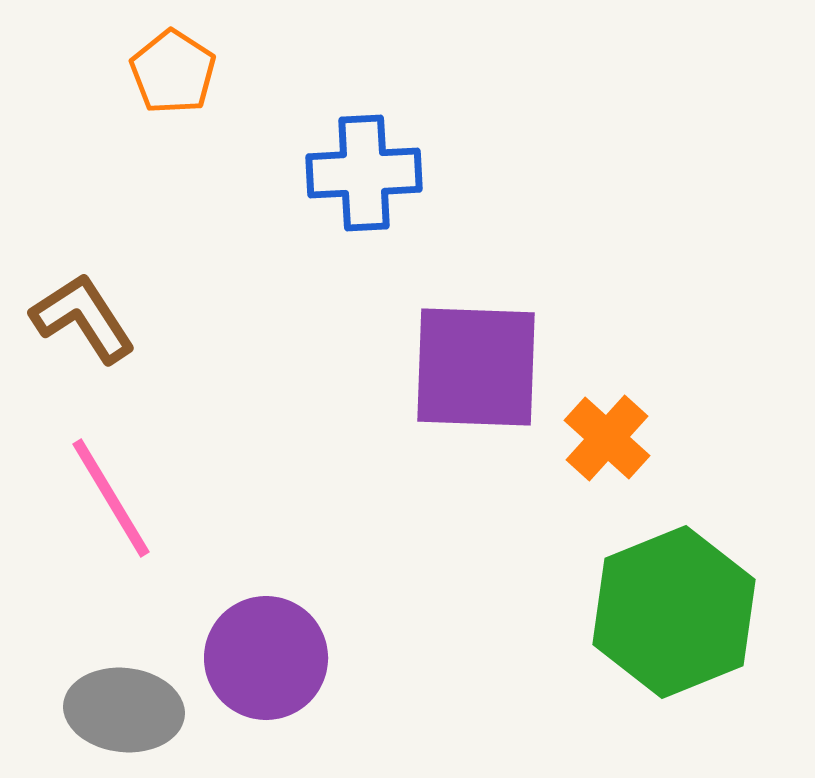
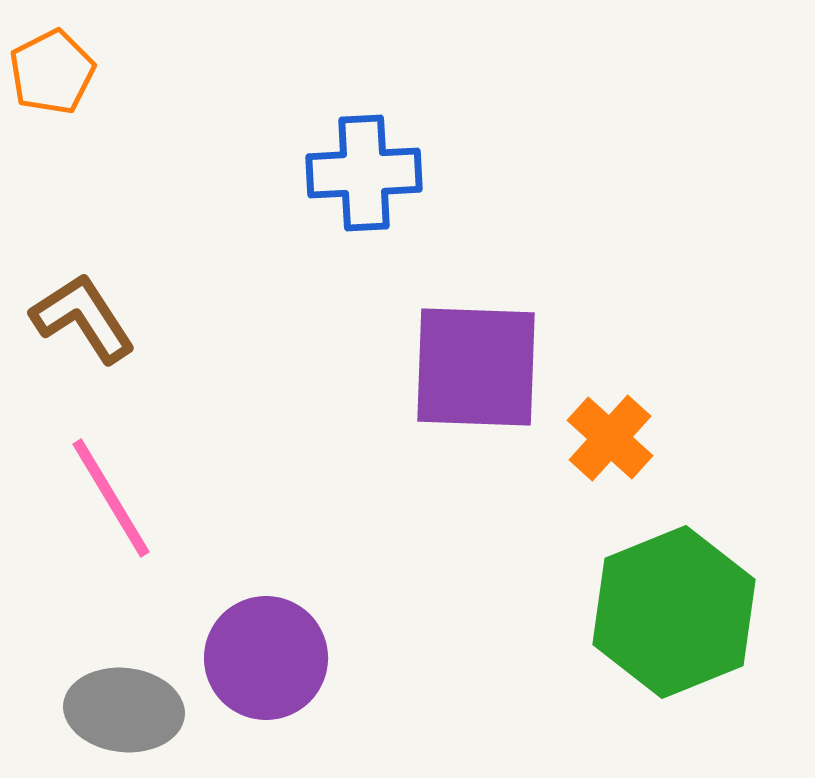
orange pentagon: moved 121 px left; rotated 12 degrees clockwise
orange cross: moved 3 px right
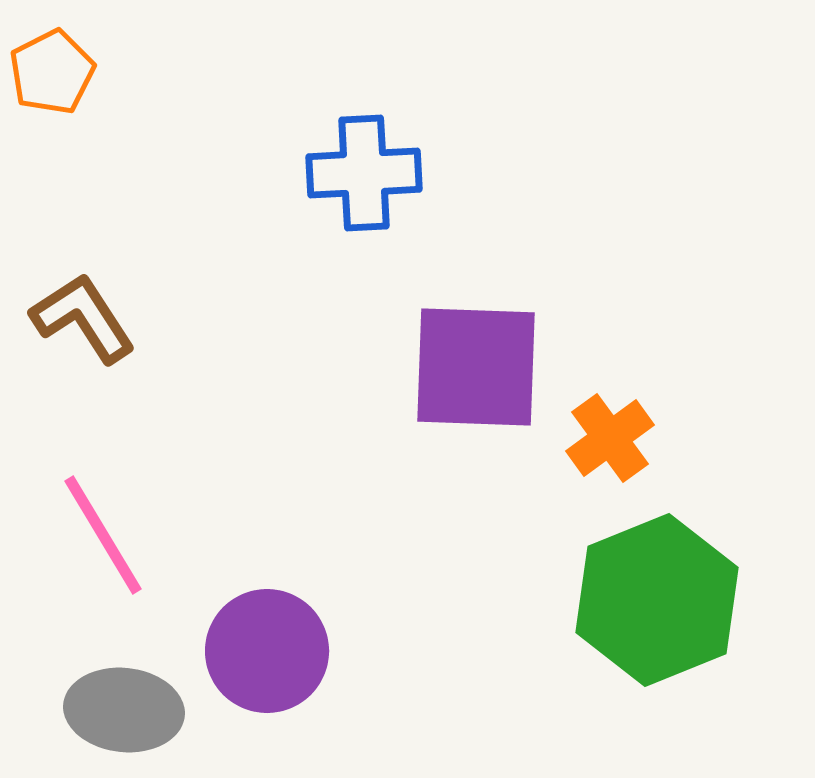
orange cross: rotated 12 degrees clockwise
pink line: moved 8 px left, 37 px down
green hexagon: moved 17 px left, 12 px up
purple circle: moved 1 px right, 7 px up
